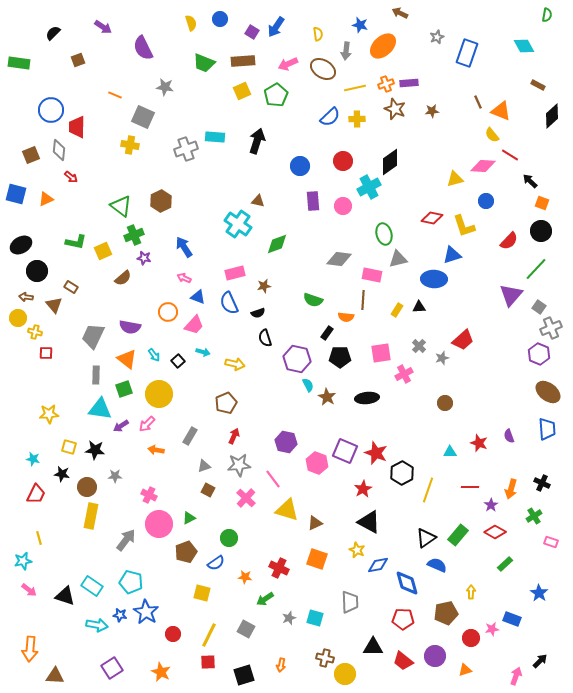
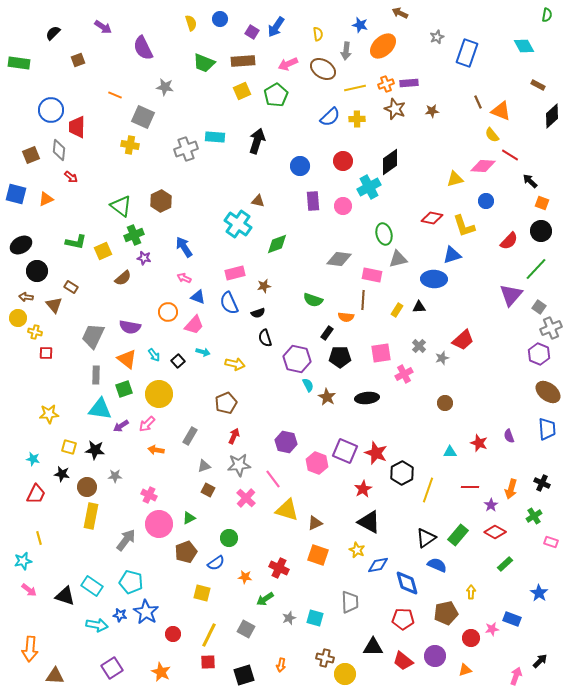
orange square at (317, 559): moved 1 px right, 4 px up
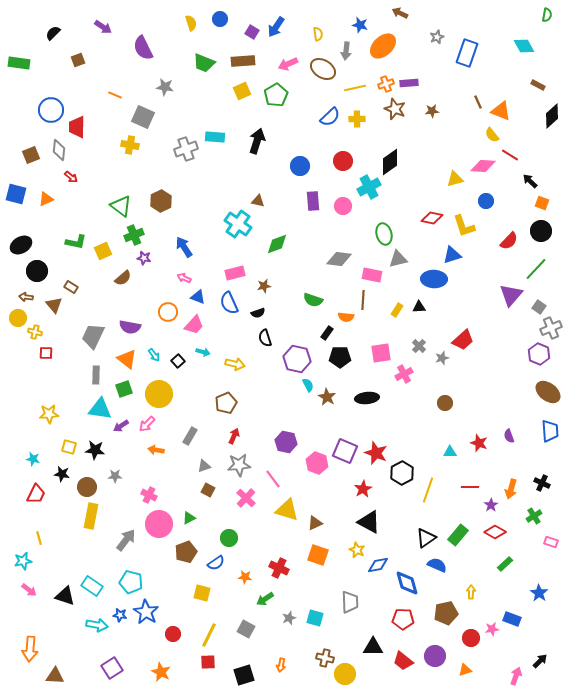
blue trapezoid at (547, 429): moved 3 px right, 2 px down
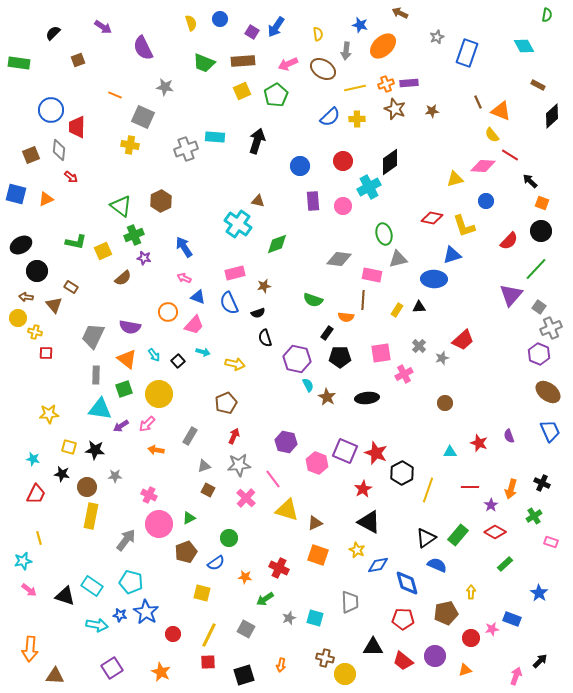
blue trapezoid at (550, 431): rotated 20 degrees counterclockwise
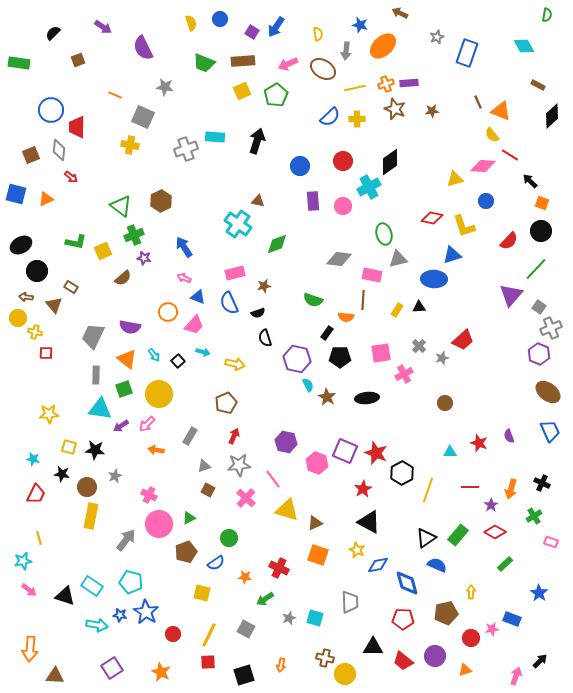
gray star at (115, 476): rotated 24 degrees counterclockwise
